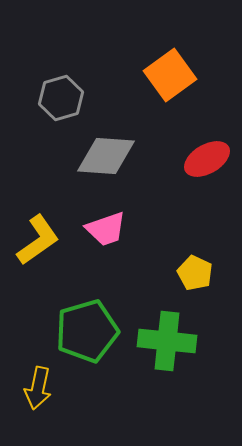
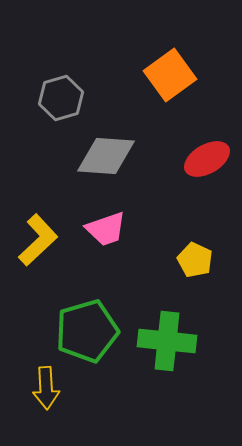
yellow L-shape: rotated 8 degrees counterclockwise
yellow pentagon: moved 13 px up
yellow arrow: moved 8 px right; rotated 15 degrees counterclockwise
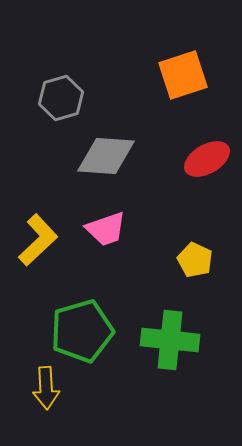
orange square: moved 13 px right; rotated 18 degrees clockwise
green pentagon: moved 5 px left
green cross: moved 3 px right, 1 px up
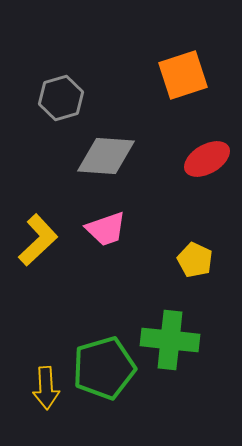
green pentagon: moved 22 px right, 37 px down
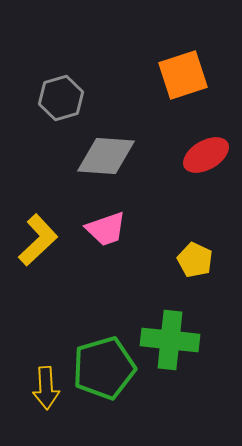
red ellipse: moved 1 px left, 4 px up
